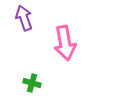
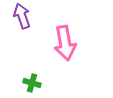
purple arrow: moved 2 px left, 2 px up
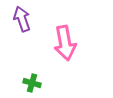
purple arrow: moved 3 px down
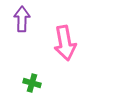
purple arrow: rotated 20 degrees clockwise
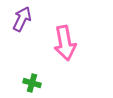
purple arrow: rotated 25 degrees clockwise
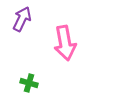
green cross: moved 3 px left
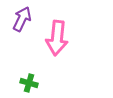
pink arrow: moved 8 px left, 5 px up; rotated 16 degrees clockwise
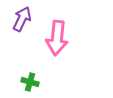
green cross: moved 1 px right, 1 px up
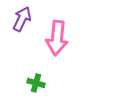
green cross: moved 6 px right, 1 px down
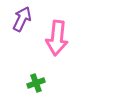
green cross: rotated 36 degrees counterclockwise
